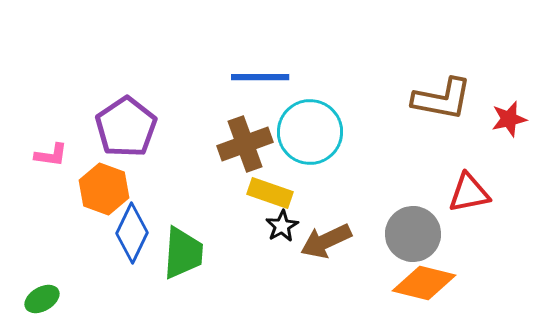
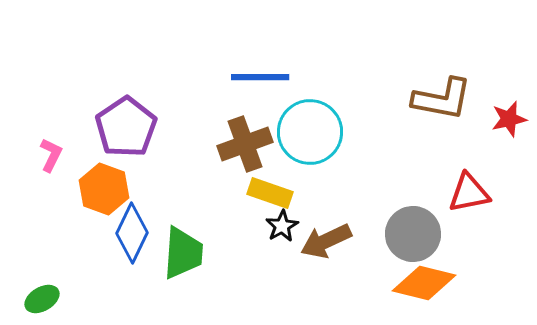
pink L-shape: rotated 72 degrees counterclockwise
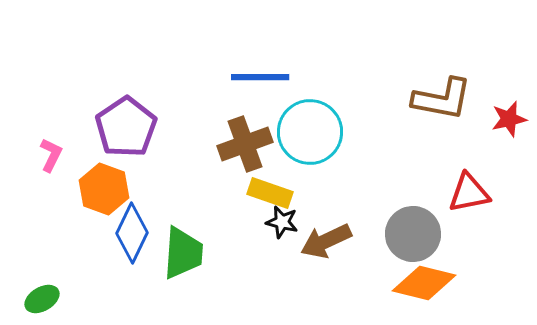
black star: moved 4 px up; rotated 28 degrees counterclockwise
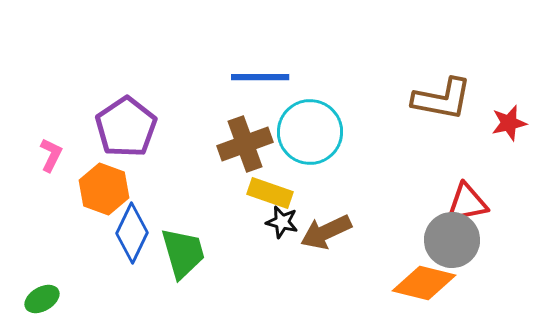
red star: moved 4 px down
red triangle: moved 2 px left, 10 px down
gray circle: moved 39 px right, 6 px down
brown arrow: moved 9 px up
green trapezoid: rotated 20 degrees counterclockwise
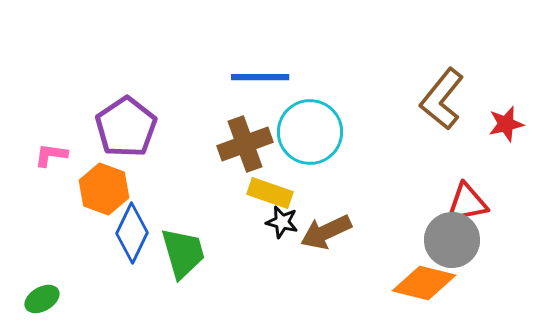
brown L-shape: rotated 118 degrees clockwise
red star: moved 3 px left, 1 px down
pink L-shape: rotated 108 degrees counterclockwise
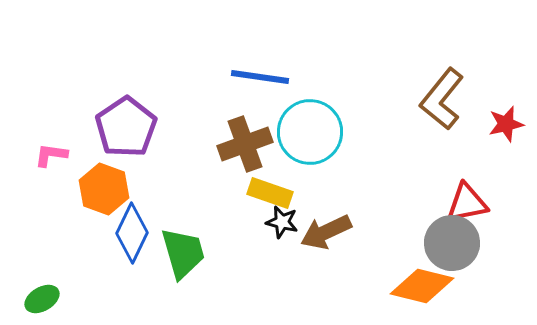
blue line: rotated 8 degrees clockwise
gray circle: moved 3 px down
orange diamond: moved 2 px left, 3 px down
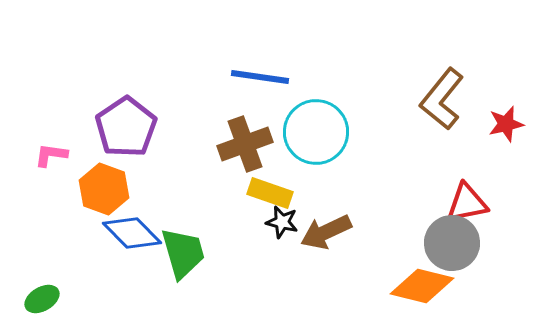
cyan circle: moved 6 px right
blue diamond: rotated 70 degrees counterclockwise
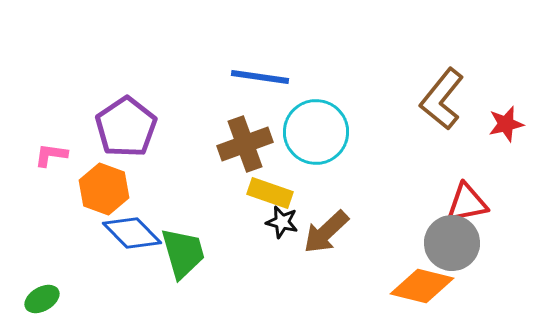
brown arrow: rotated 18 degrees counterclockwise
